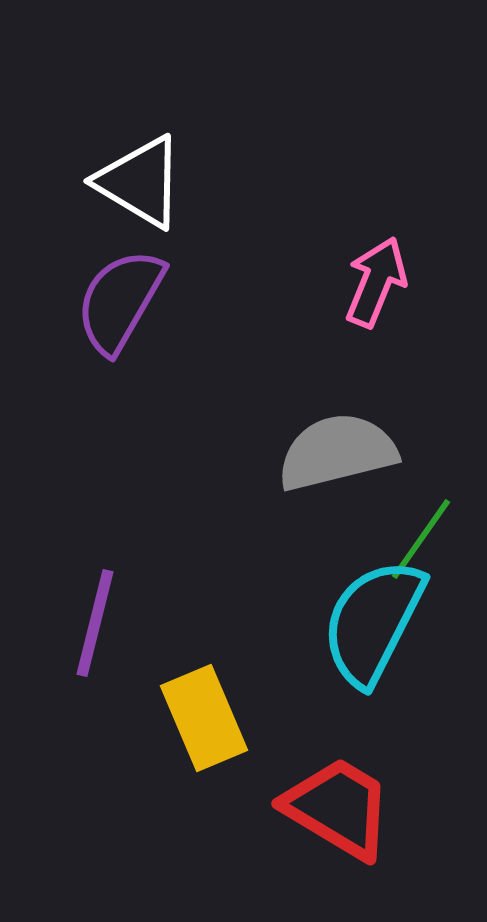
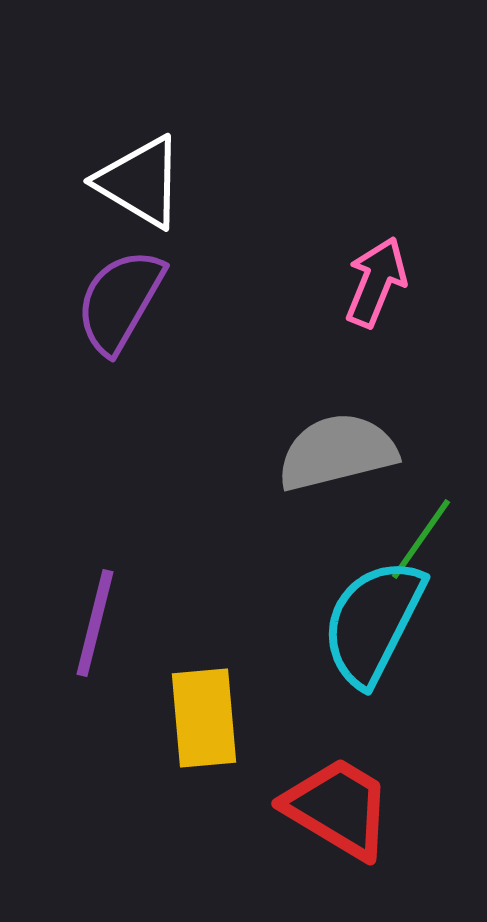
yellow rectangle: rotated 18 degrees clockwise
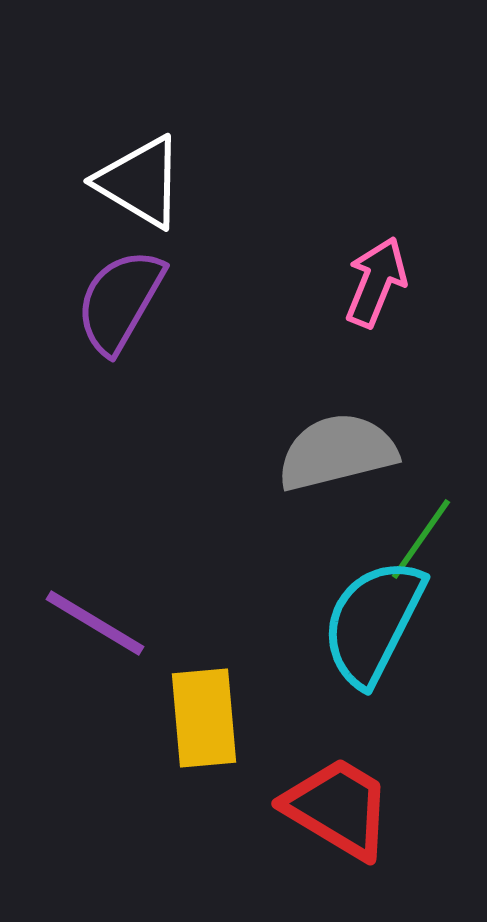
purple line: rotated 73 degrees counterclockwise
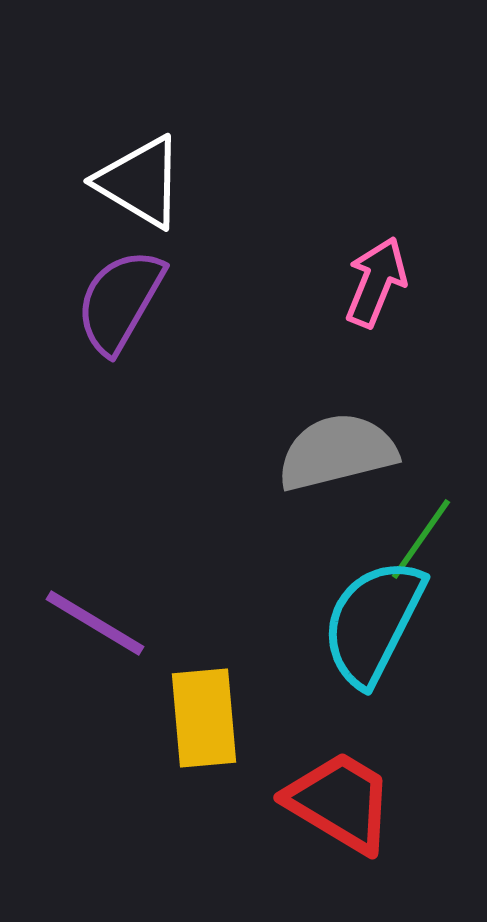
red trapezoid: moved 2 px right, 6 px up
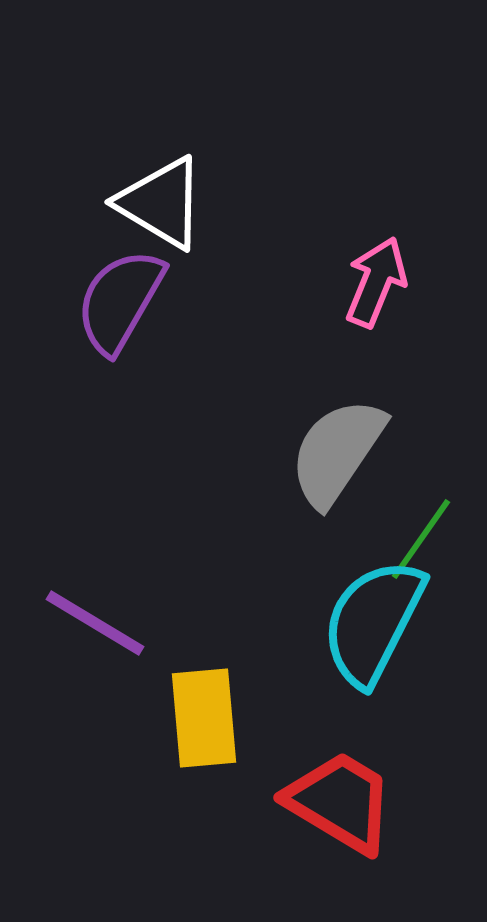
white triangle: moved 21 px right, 21 px down
gray semicircle: rotated 42 degrees counterclockwise
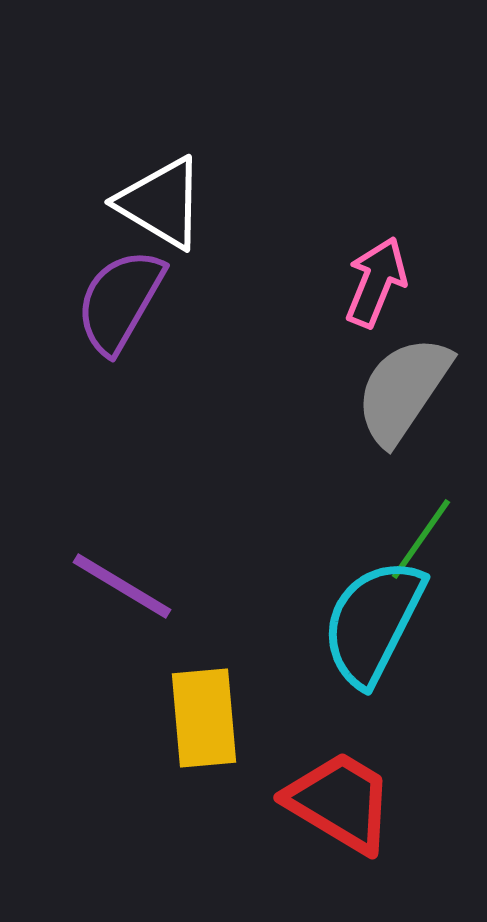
gray semicircle: moved 66 px right, 62 px up
purple line: moved 27 px right, 37 px up
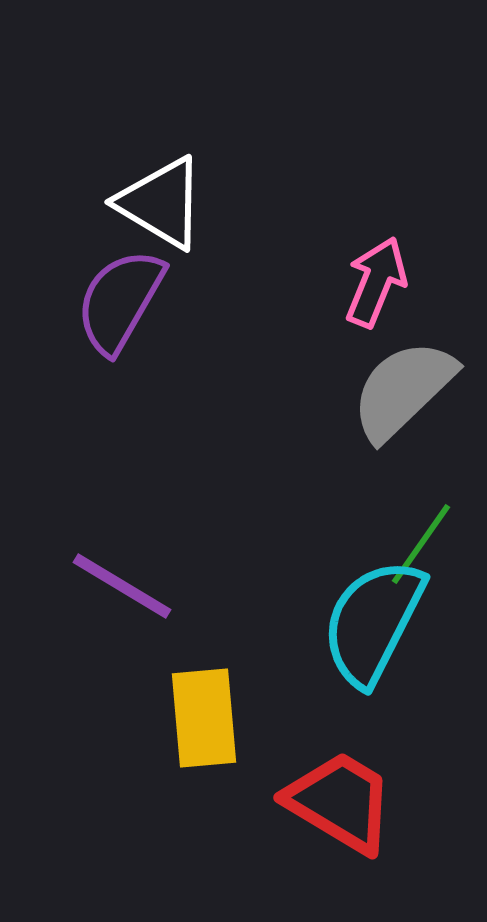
gray semicircle: rotated 12 degrees clockwise
green line: moved 5 px down
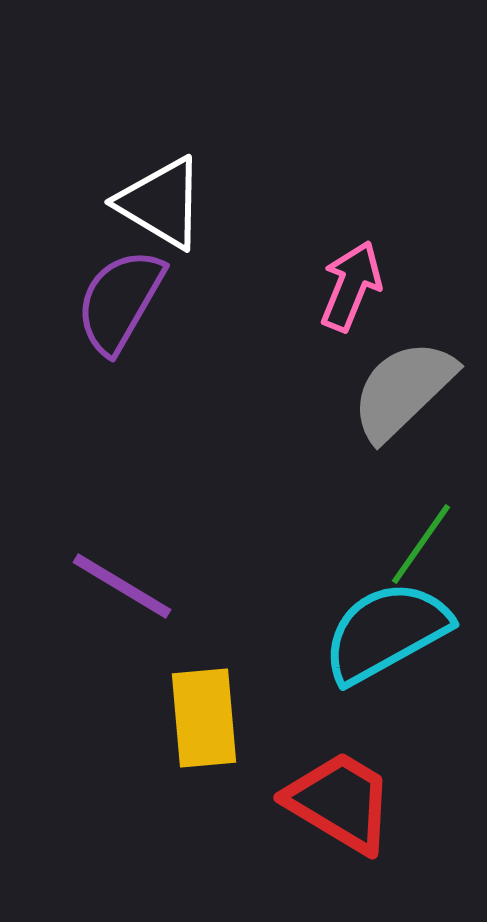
pink arrow: moved 25 px left, 4 px down
cyan semicircle: moved 13 px right, 10 px down; rotated 34 degrees clockwise
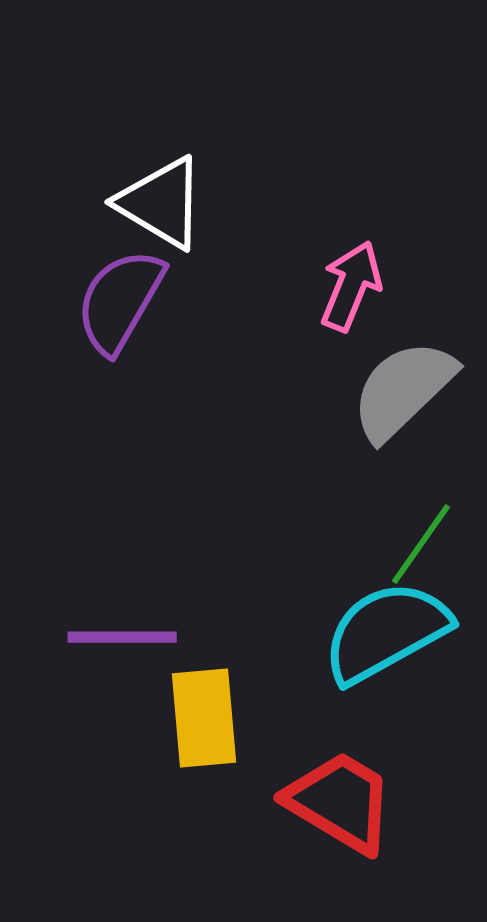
purple line: moved 51 px down; rotated 31 degrees counterclockwise
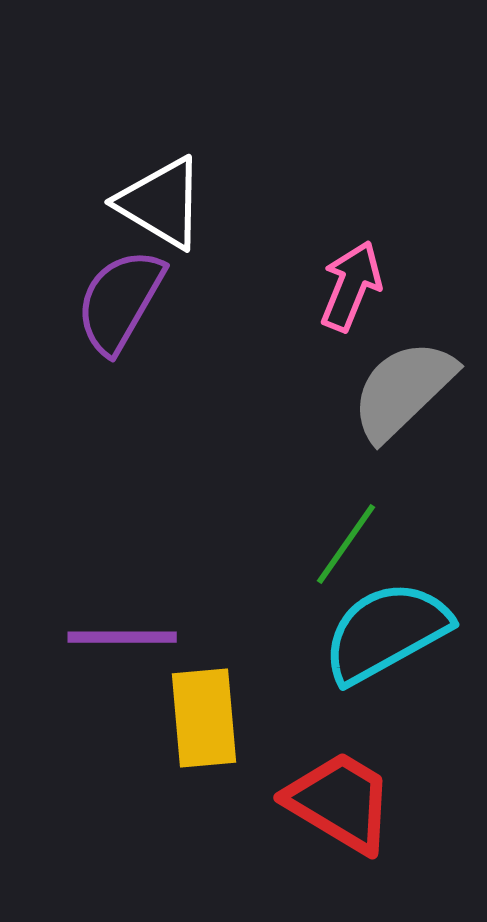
green line: moved 75 px left
